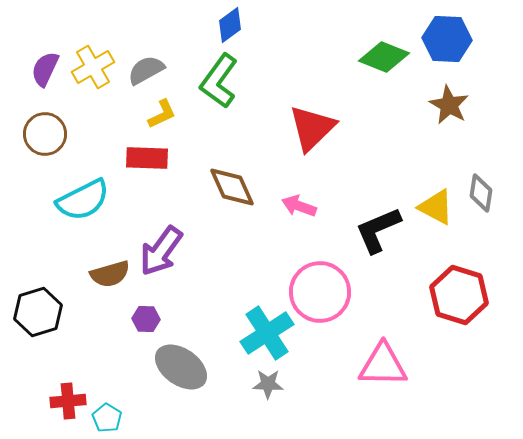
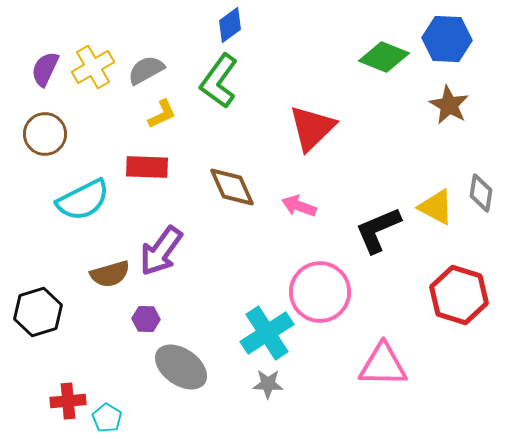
red rectangle: moved 9 px down
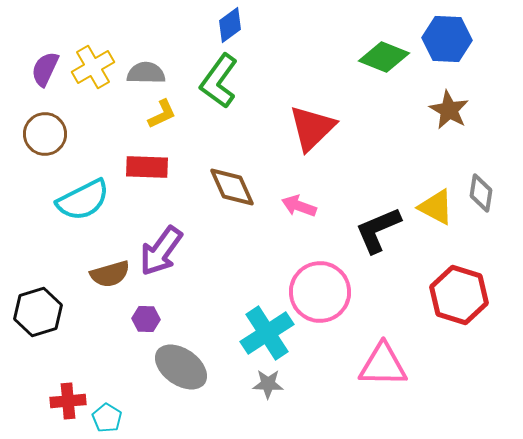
gray semicircle: moved 3 px down; rotated 30 degrees clockwise
brown star: moved 5 px down
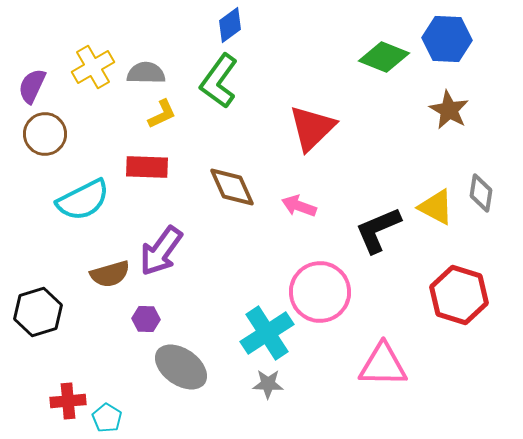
purple semicircle: moved 13 px left, 17 px down
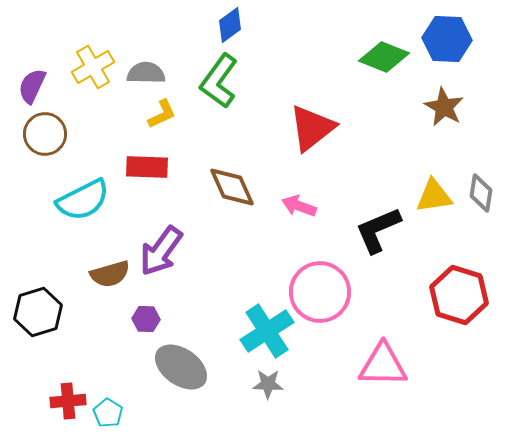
brown star: moved 5 px left, 3 px up
red triangle: rotated 6 degrees clockwise
yellow triangle: moved 2 px left, 11 px up; rotated 36 degrees counterclockwise
cyan cross: moved 2 px up
cyan pentagon: moved 1 px right, 5 px up
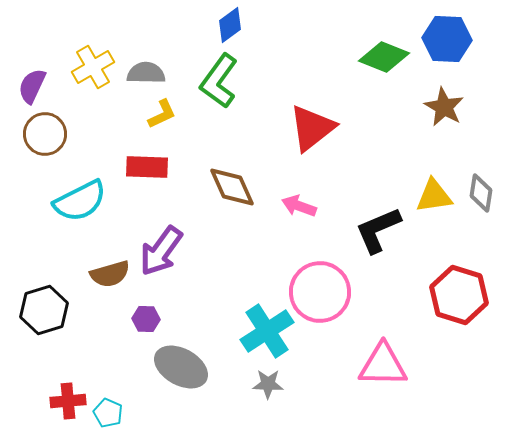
cyan semicircle: moved 3 px left, 1 px down
black hexagon: moved 6 px right, 2 px up
gray ellipse: rotated 6 degrees counterclockwise
cyan pentagon: rotated 8 degrees counterclockwise
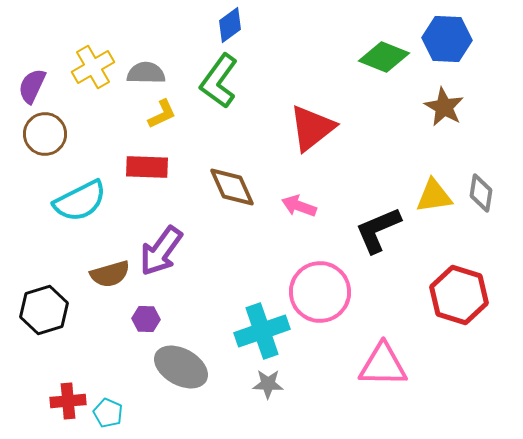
cyan cross: moved 5 px left; rotated 14 degrees clockwise
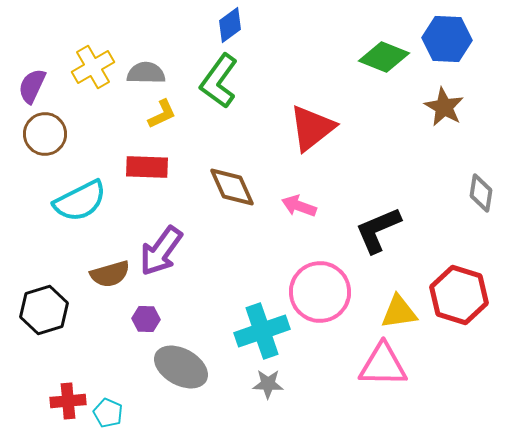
yellow triangle: moved 35 px left, 116 px down
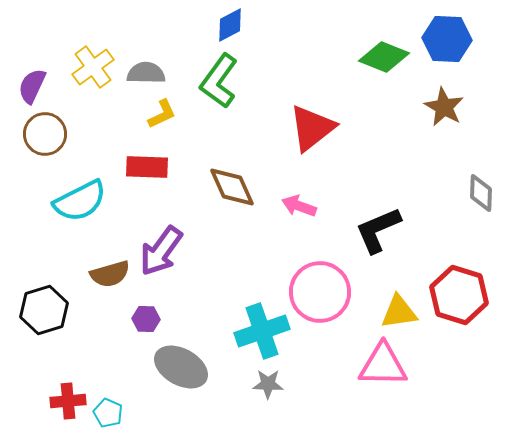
blue diamond: rotated 9 degrees clockwise
yellow cross: rotated 6 degrees counterclockwise
gray diamond: rotated 6 degrees counterclockwise
